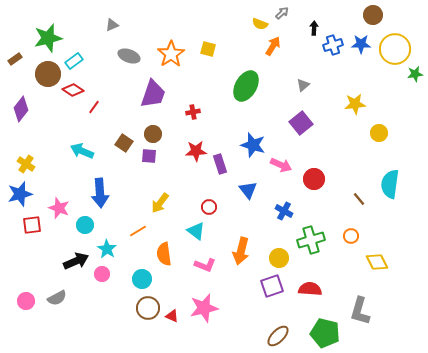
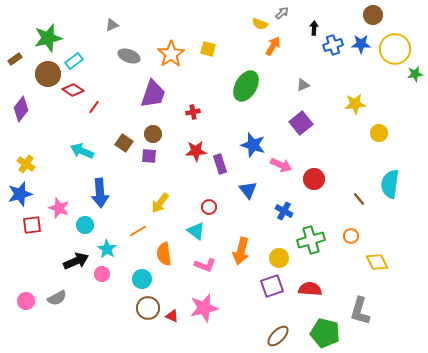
gray triangle at (303, 85): rotated 16 degrees clockwise
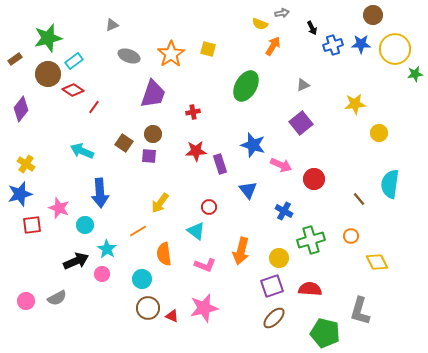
gray arrow at (282, 13): rotated 32 degrees clockwise
black arrow at (314, 28): moved 2 px left; rotated 152 degrees clockwise
brown ellipse at (278, 336): moved 4 px left, 18 px up
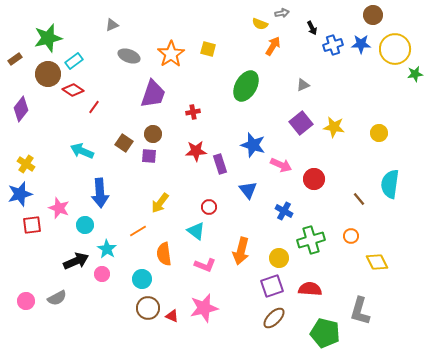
yellow star at (355, 104): moved 21 px left, 23 px down; rotated 15 degrees clockwise
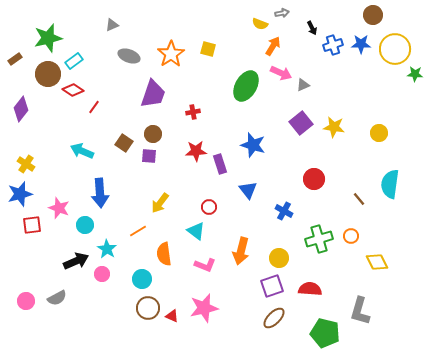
green star at (415, 74): rotated 14 degrees clockwise
pink arrow at (281, 165): moved 92 px up
green cross at (311, 240): moved 8 px right, 1 px up
